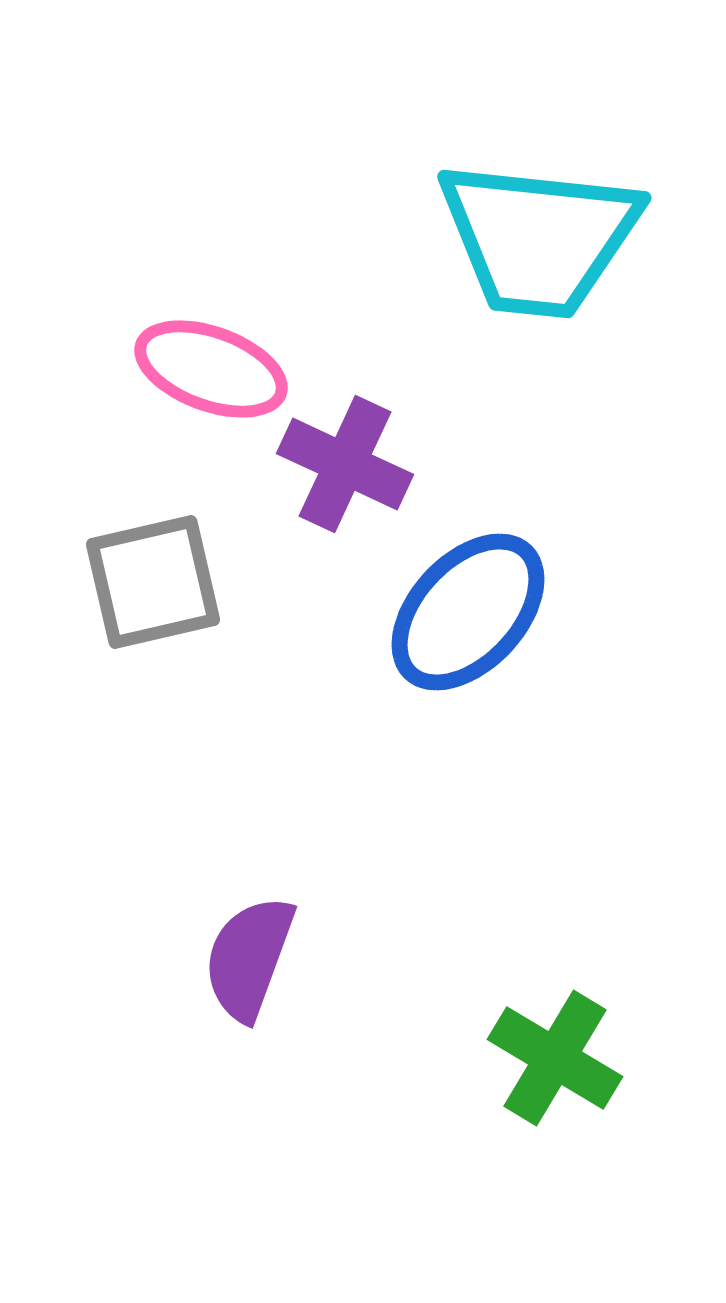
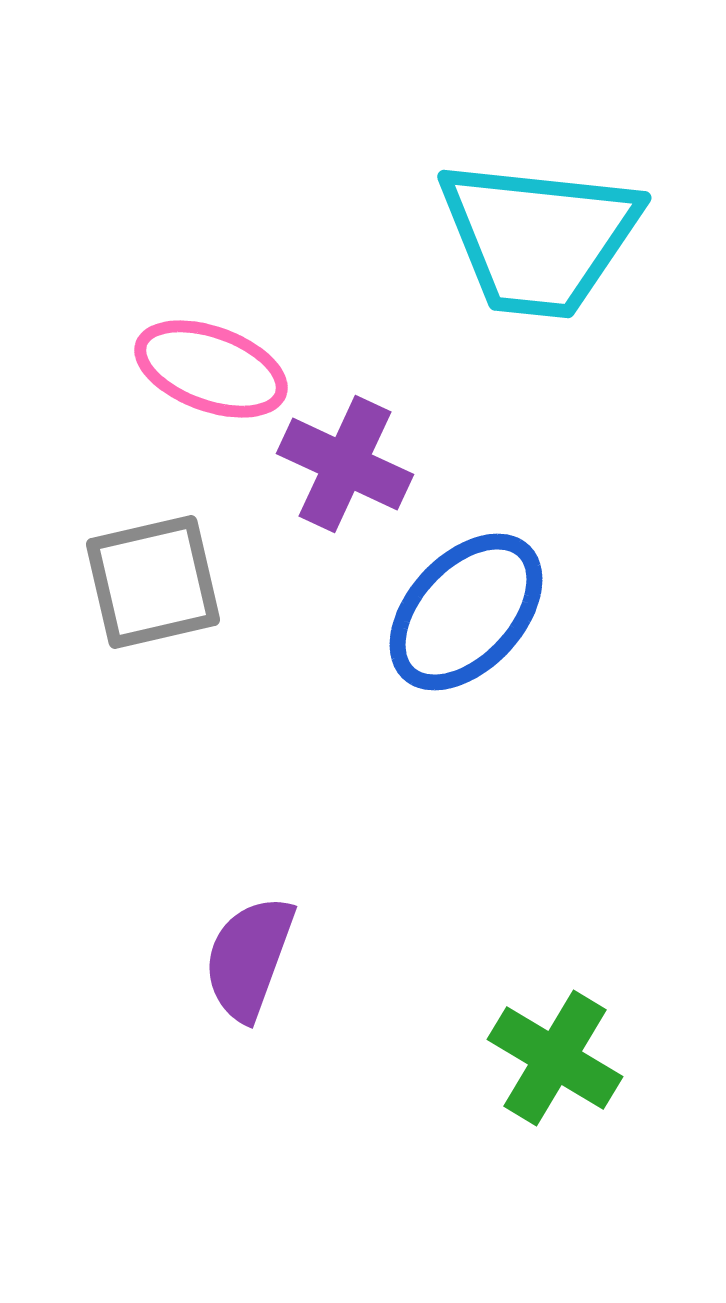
blue ellipse: moved 2 px left
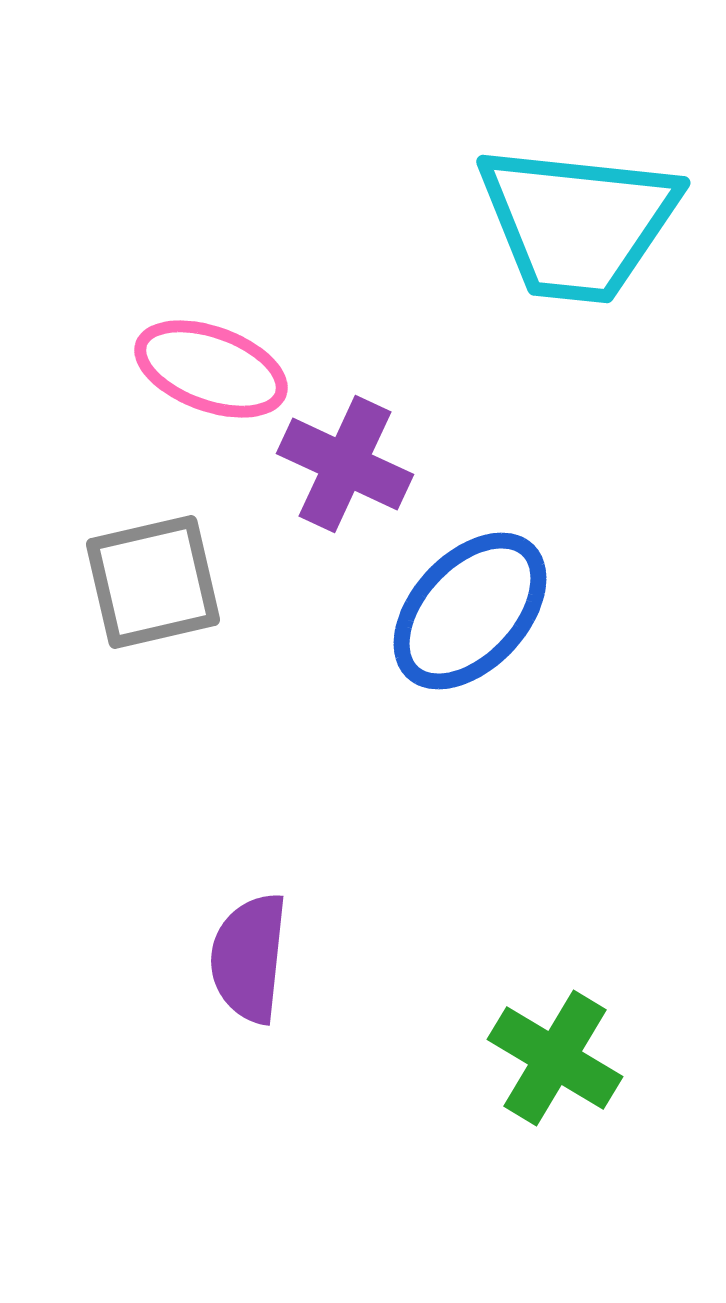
cyan trapezoid: moved 39 px right, 15 px up
blue ellipse: moved 4 px right, 1 px up
purple semicircle: rotated 14 degrees counterclockwise
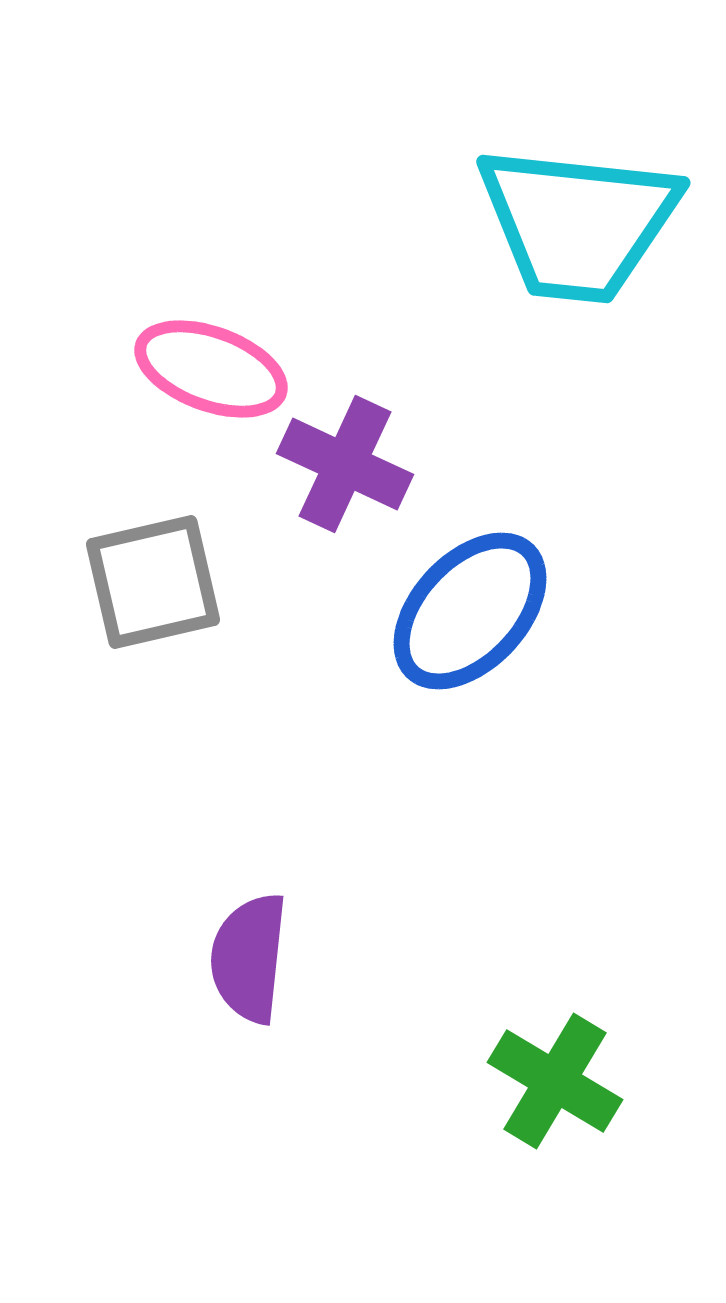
green cross: moved 23 px down
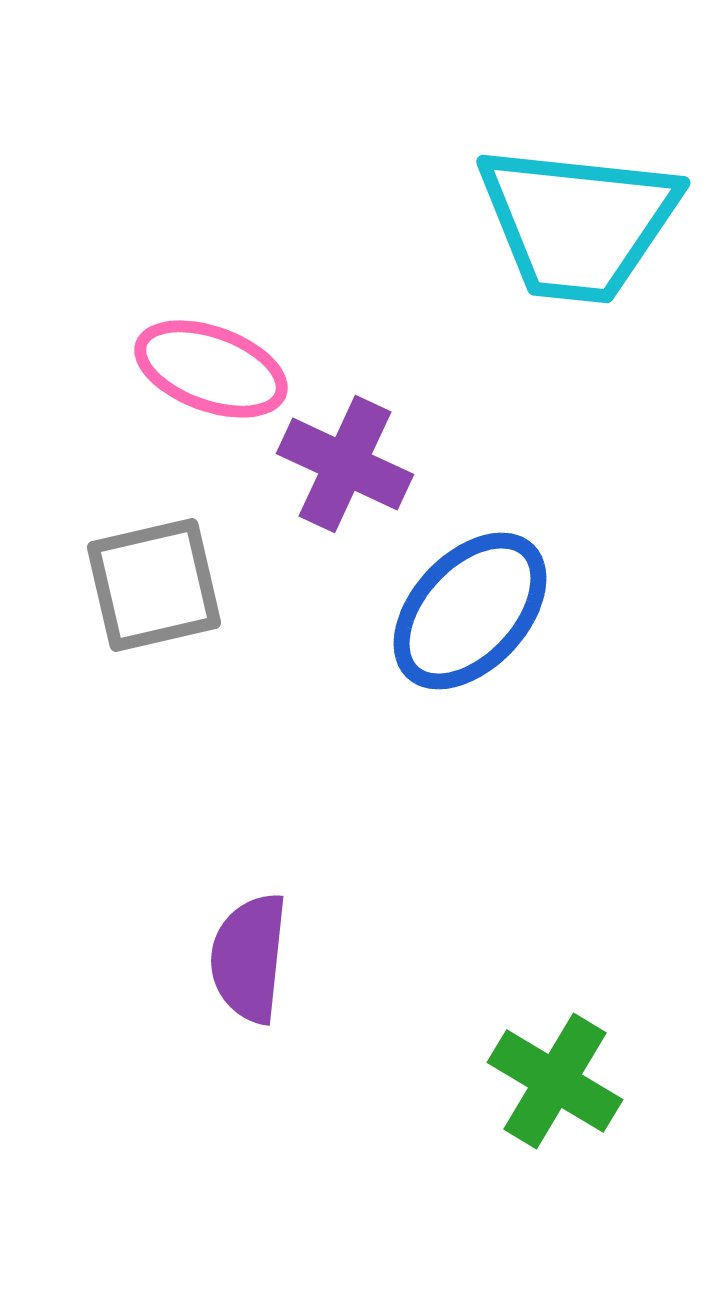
gray square: moved 1 px right, 3 px down
